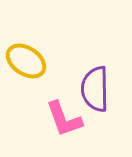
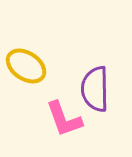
yellow ellipse: moved 5 px down
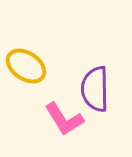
pink L-shape: rotated 12 degrees counterclockwise
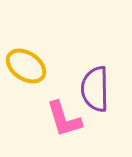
pink L-shape: rotated 15 degrees clockwise
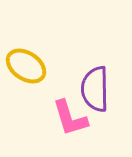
pink L-shape: moved 6 px right, 1 px up
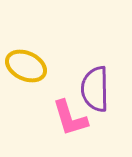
yellow ellipse: rotated 9 degrees counterclockwise
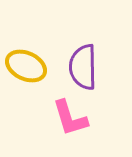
purple semicircle: moved 12 px left, 22 px up
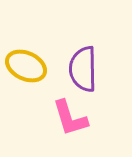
purple semicircle: moved 2 px down
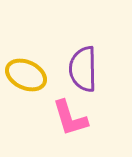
yellow ellipse: moved 9 px down
